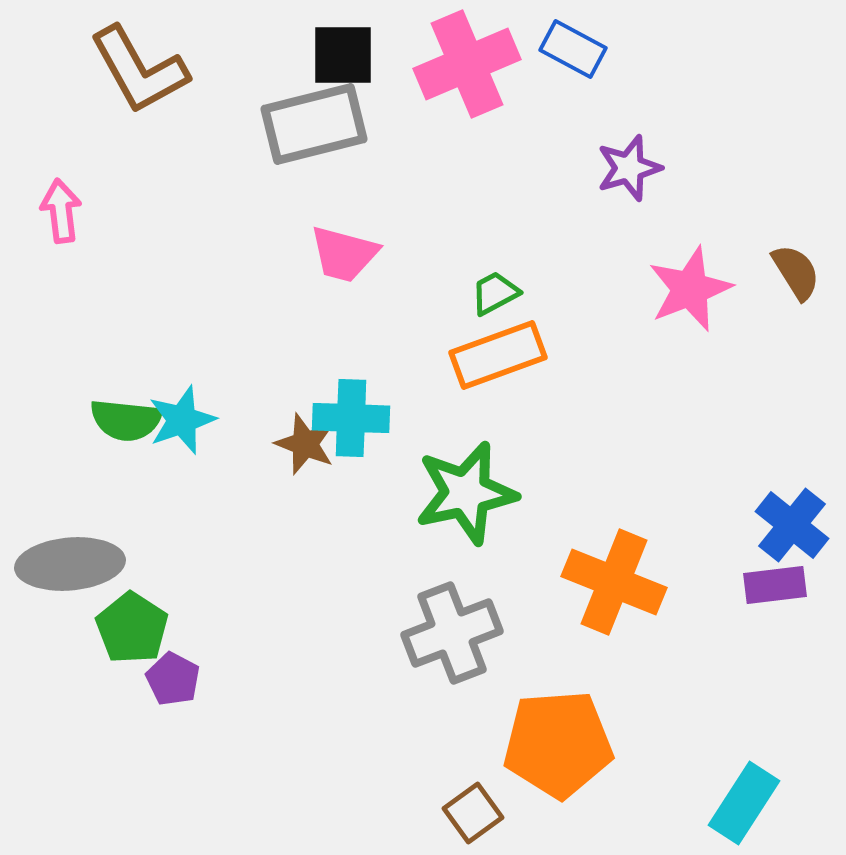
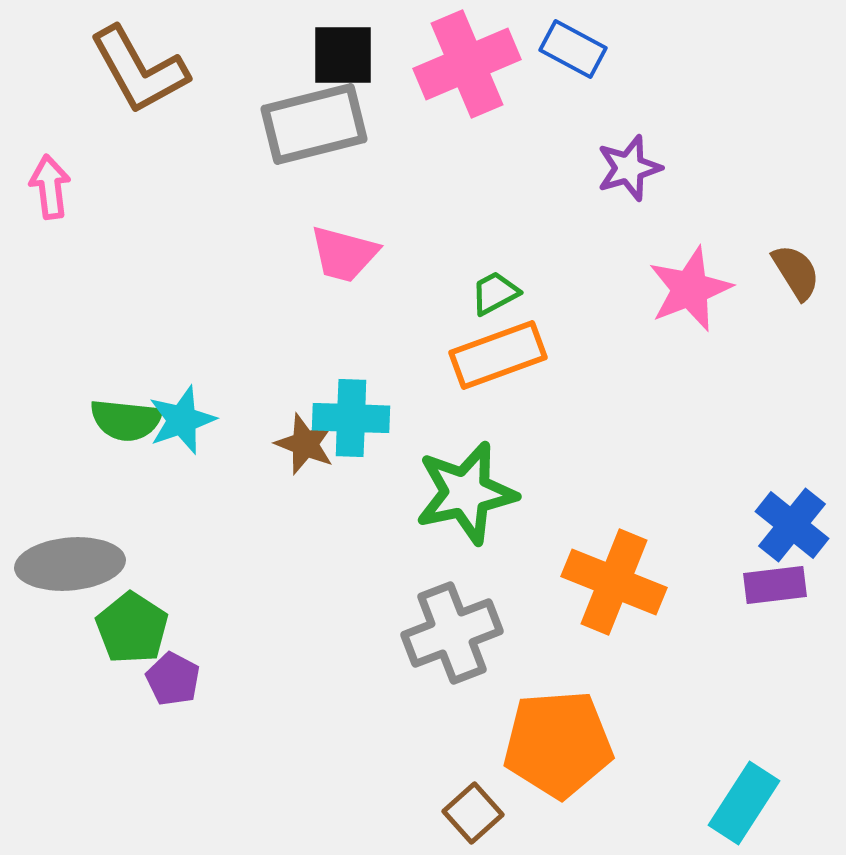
pink arrow: moved 11 px left, 24 px up
brown square: rotated 6 degrees counterclockwise
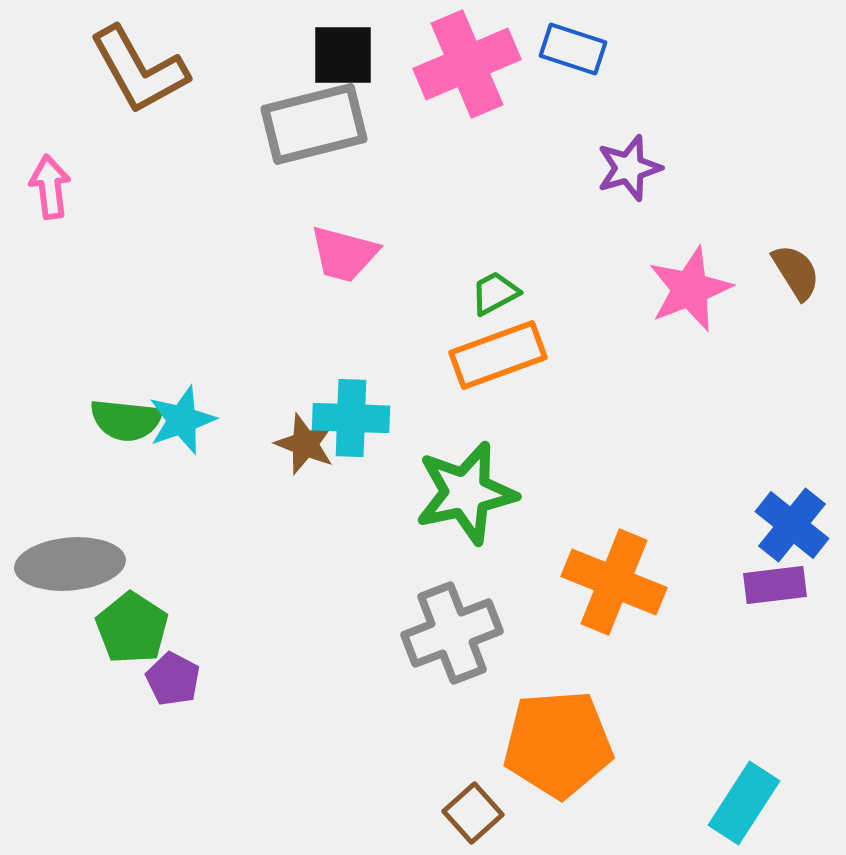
blue rectangle: rotated 10 degrees counterclockwise
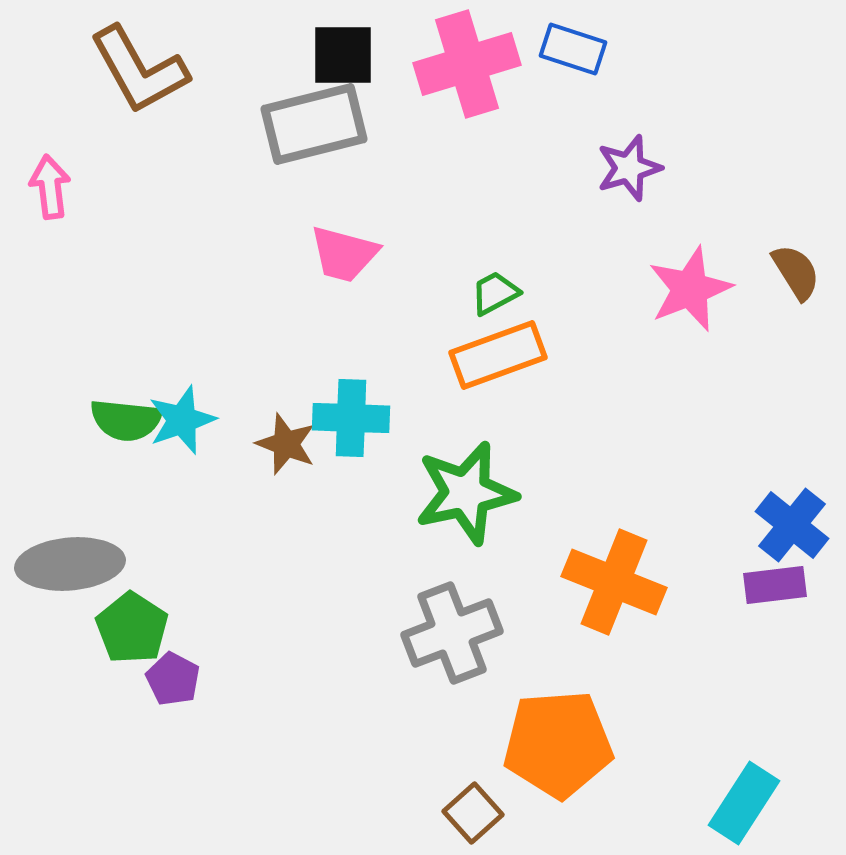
pink cross: rotated 6 degrees clockwise
brown star: moved 19 px left
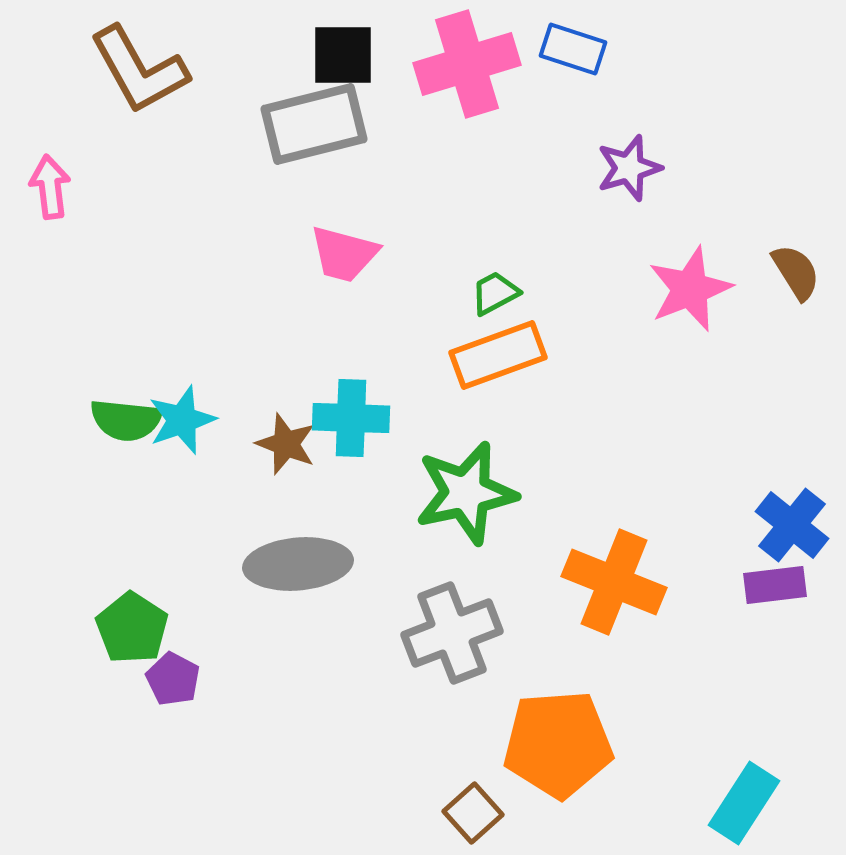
gray ellipse: moved 228 px right
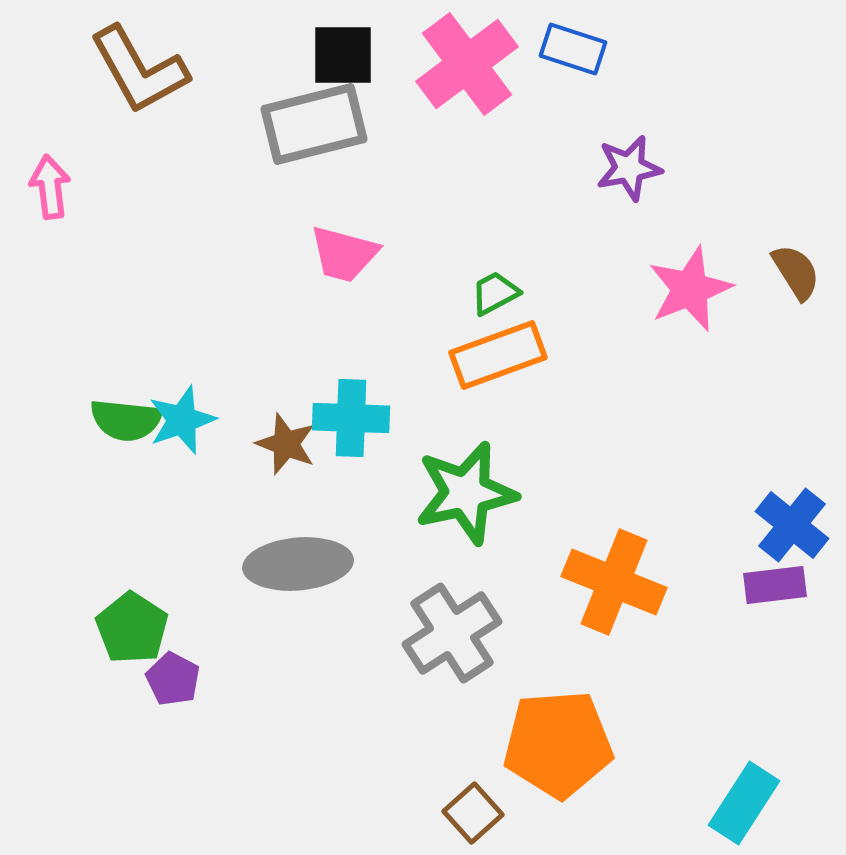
pink cross: rotated 20 degrees counterclockwise
purple star: rotated 6 degrees clockwise
gray cross: rotated 12 degrees counterclockwise
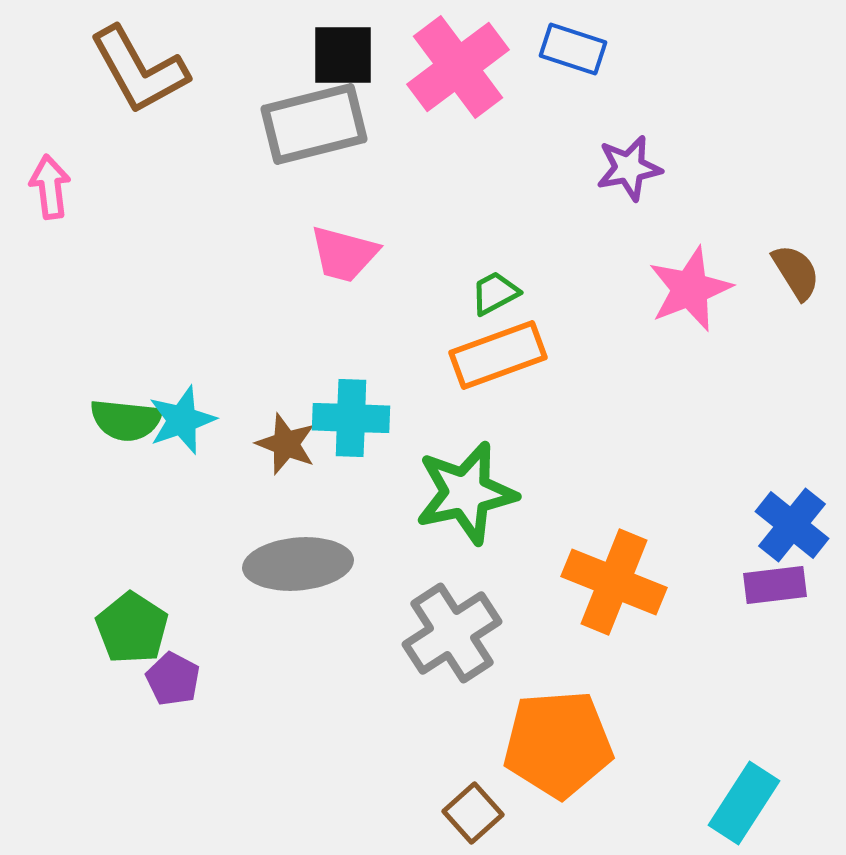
pink cross: moved 9 px left, 3 px down
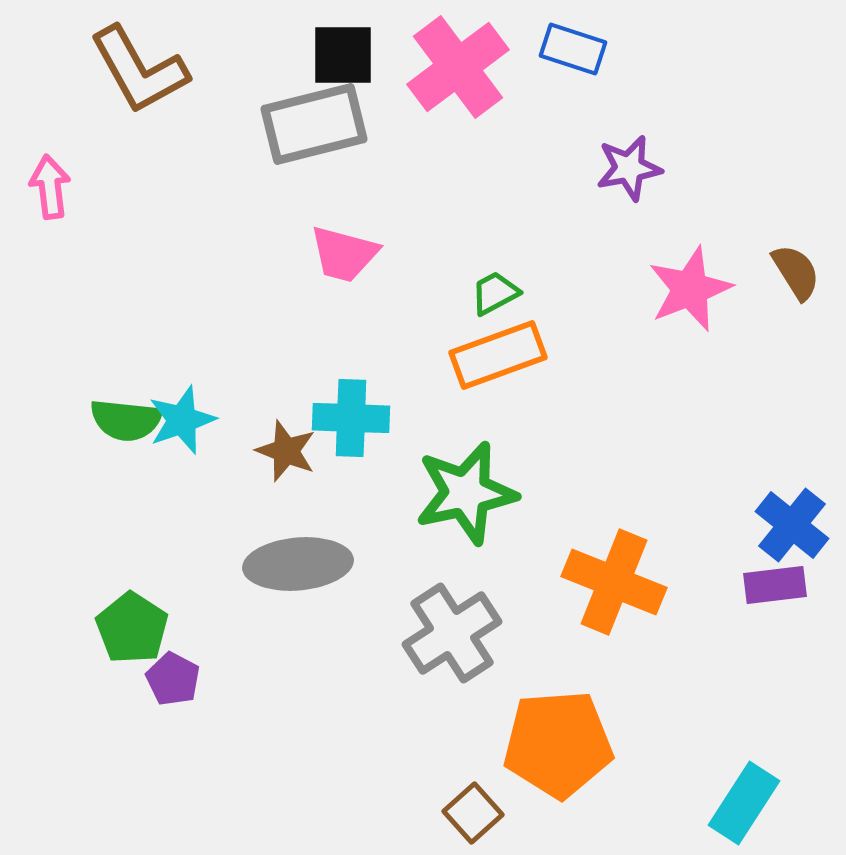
brown star: moved 7 px down
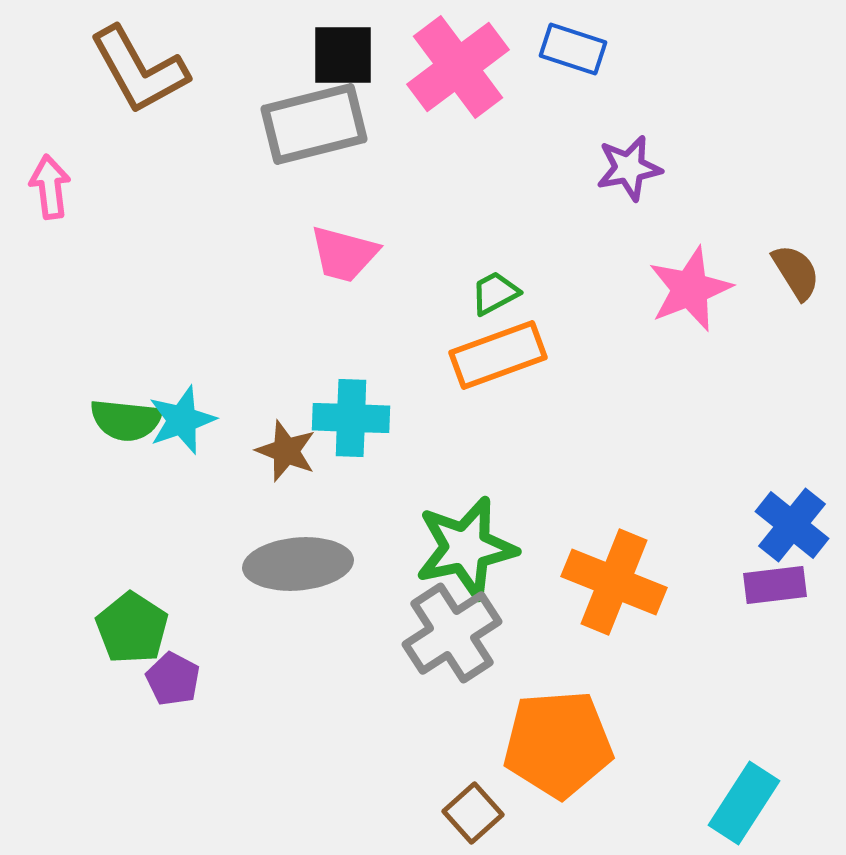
green star: moved 55 px down
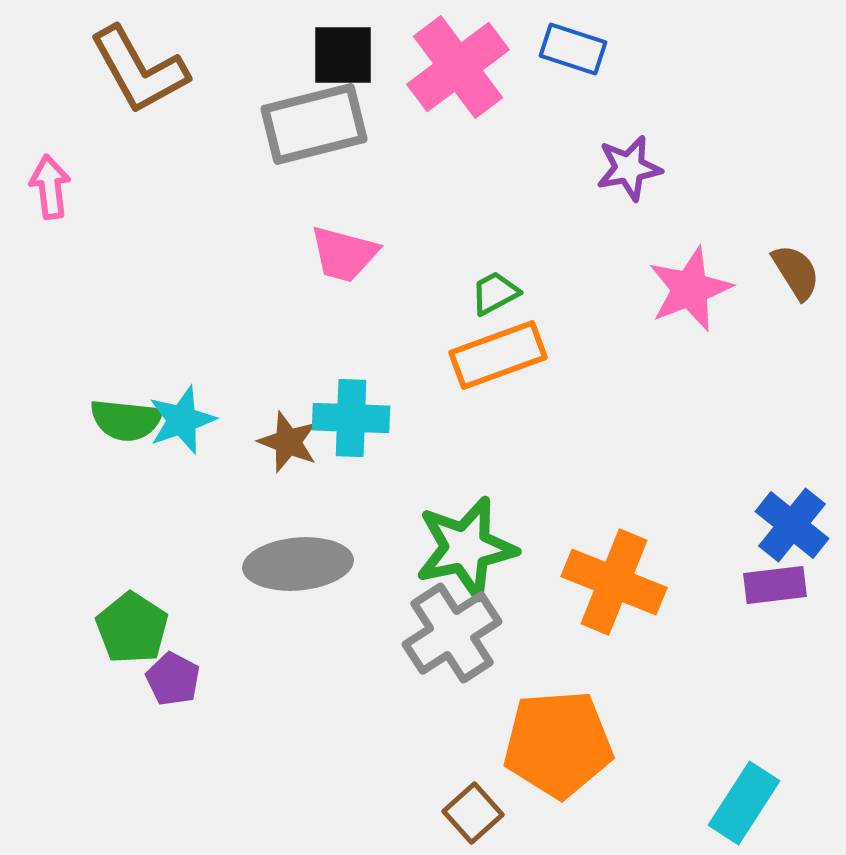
brown star: moved 2 px right, 9 px up
